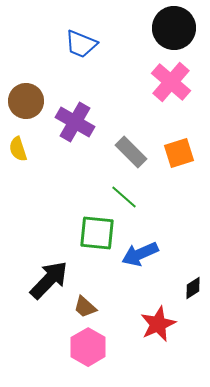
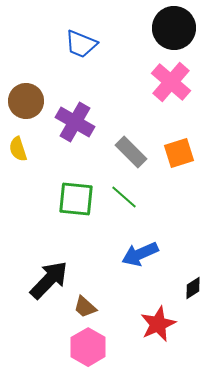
green square: moved 21 px left, 34 px up
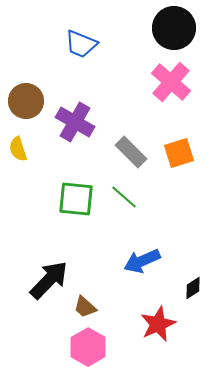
blue arrow: moved 2 px right, 7 px down
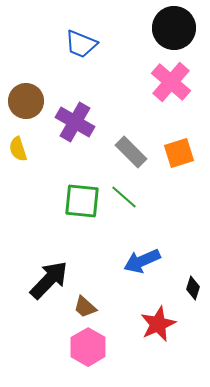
green square: moved 6 px right, 2 px down
black diamond: rotated 40 degrees counterclockwise
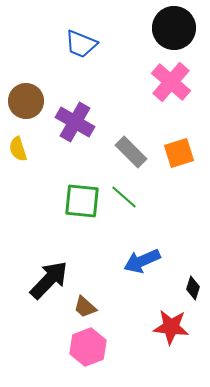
red star: moved 13 px right, 3 px down; rotated 30 degrees clockwise
pink hexagon: rotated 9 degrees clockwise
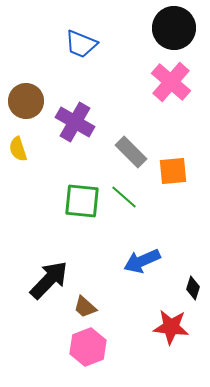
orange square: moved 6 px left, 18 px down; rotated 12 degrees clockwise
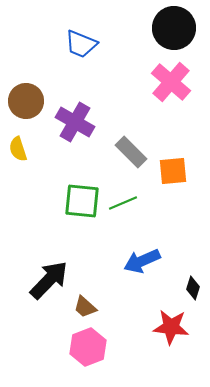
green line: moved 1 px left, 6 px down; rotated 64 degrees counterclockwise
